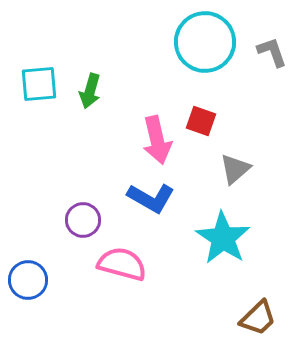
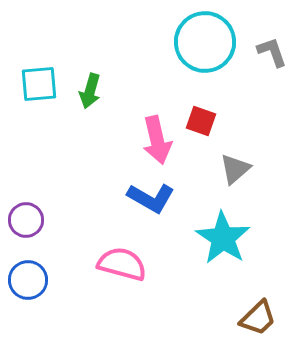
purple circle: moved 57 px left
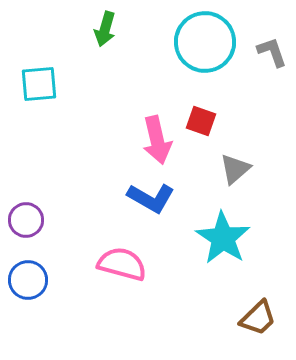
green arrow: moved 15 px right, 62 px up
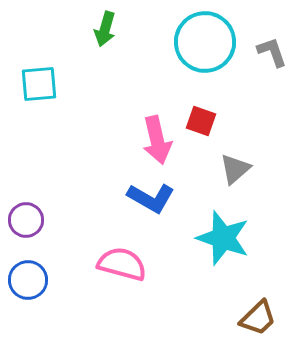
cyan star: rotated 14 degrees counterclockwise
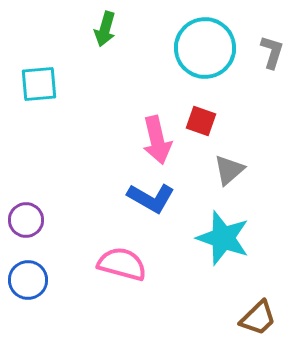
cyan circle: moved 6 px down
gray L-shape: rotated 36 degrees clockwise
gray triangle: moved 6 px left, 1 px down
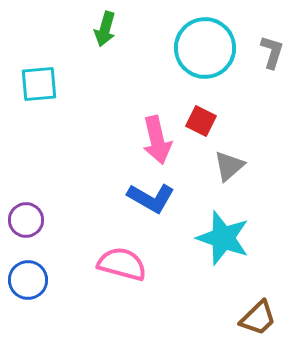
red square: rotated 8 degrees clockwise
gray triangle: moved 4 px up
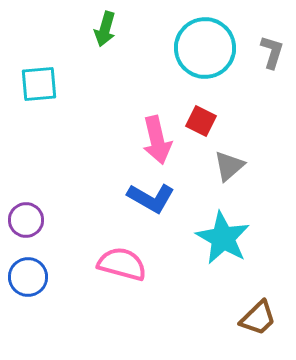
cyan star: rotated 10 degrees clockwise
blue circle: moved 3 px up
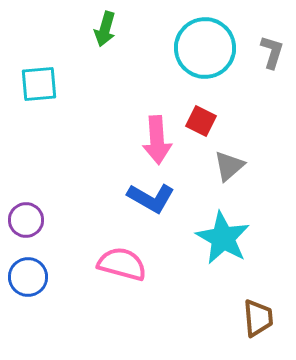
pink arrow: rotated 9 degrees clockwise
brown trapezoid: rotated 51 degrees counterclockwise
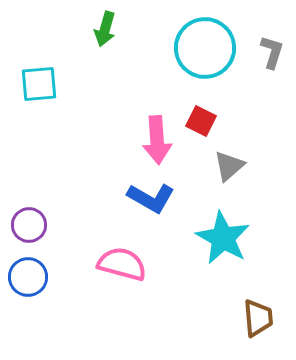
purple circle: moved 3 px right, 5 px down
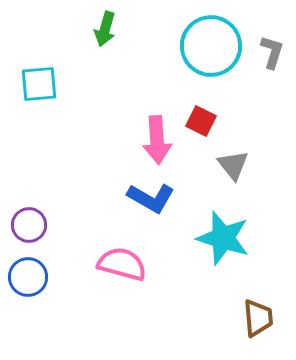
cyan circle: moved 6 px right, 2 px up
gray triangle: moved 4 px right, 1 px up; rotated 28 degrees counterclockwise
cyan star: rotated 12 degrees counterclockwise
